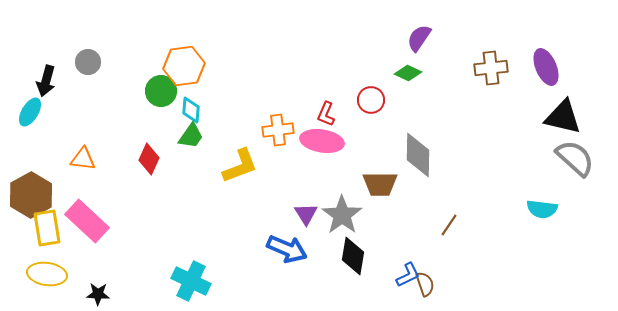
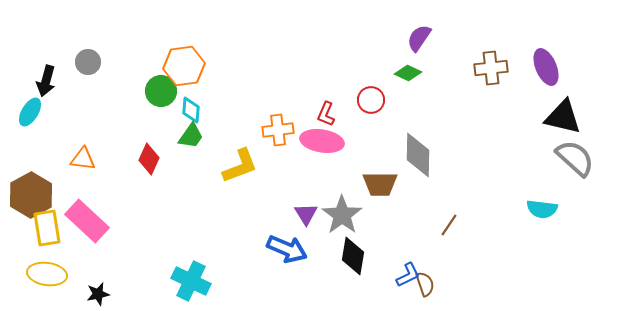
black star: rotated 15 degrees counterclockwise
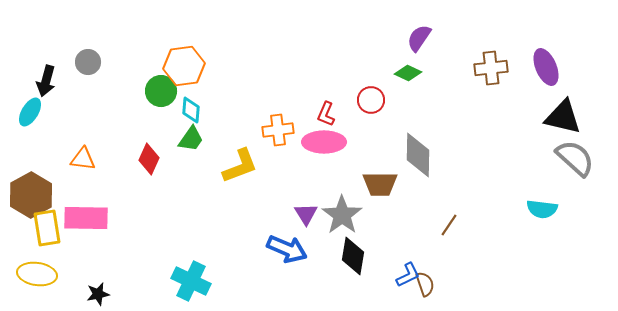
green trapezoid: moved 3 px down
pink ellipse: moved 2 px right, 1 px down; rotated 9 degrees counterclockwise
pink rectangle: moved 1 px left, 3 px up; rotated 42 degrees counterclockwise
yellow ellipse: moved 10 px left
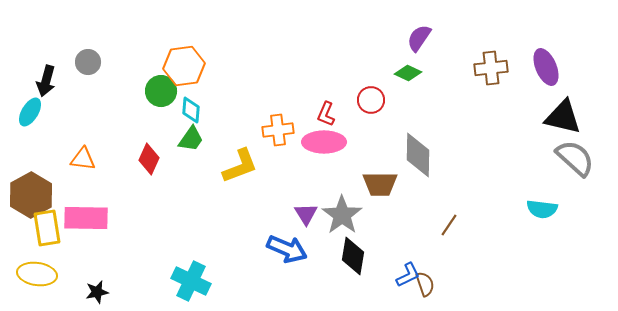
black star: moved 1 px left, 2 px up
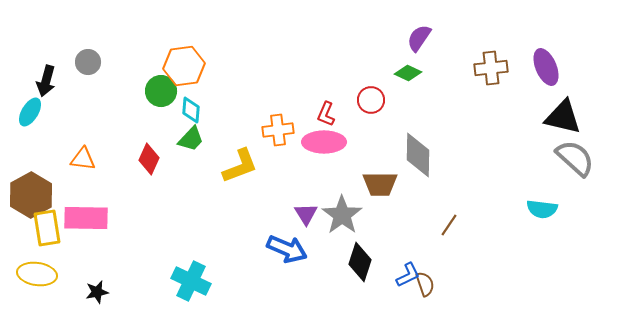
green trapezoid: rotated 8 degrees clockwise
black diamond: moved 7 px right, 6 px down; rotated 9 degrees clockwise
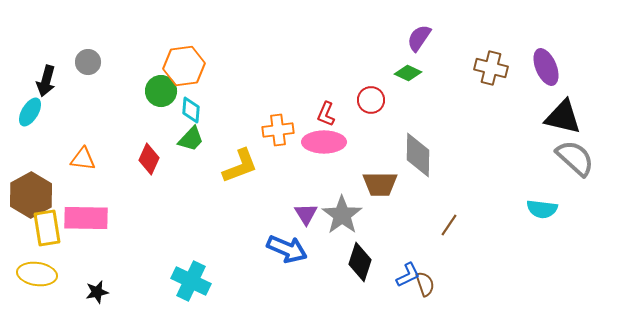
brown cross: rotated 20 degrees clockwise
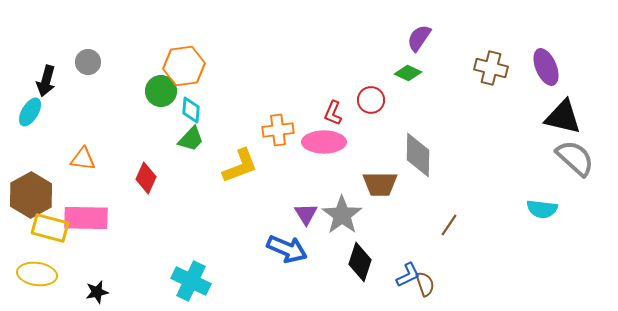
red L-shape: moved 7 px right, 1 px up
red diamond: moved 3 px left, 19 px down
yellow rectangle: moved 3 px right; rotated 66 degrees counterclockwise
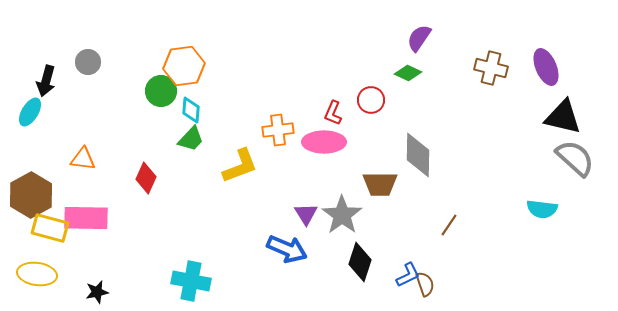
cyan cross: rotated 15 degrees counterclockwise
